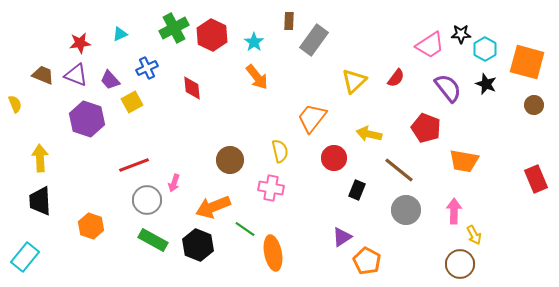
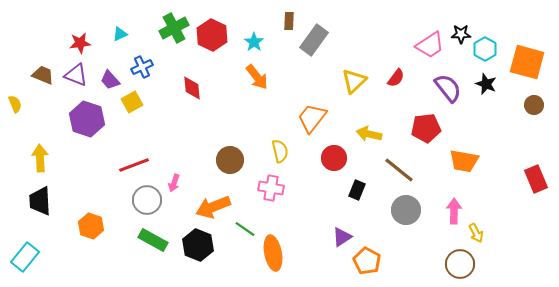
blue cross at (147, 68): moved 5 px left, 1 px up
red pentagon at (426, 128): rotated 28 degrees counterclockwise
yellow arrow at (474, 235): moved 2 px right, 2 px up
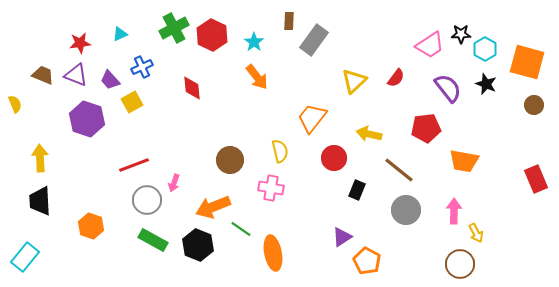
green line at (245, 229): moved 4 px left
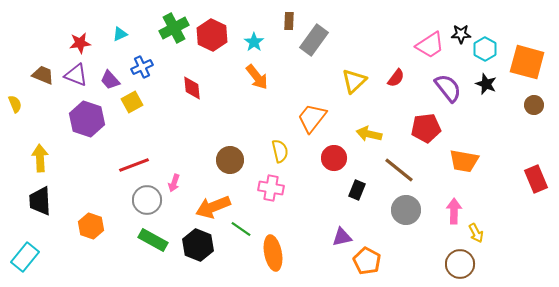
purple triangle at (342, 237): rotated 20 degrees clockwise
